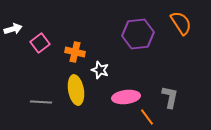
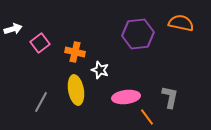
orange semicircle: rotated 45 degrees counterclockwise
gray line: rotated 65 degrees counterclockwise
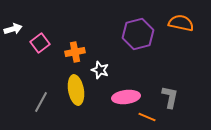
purple hexagon: rotated 8 degrees counterclockwise
orange cross: rotated 24 degrees counterclockwise
orange line: rotated 30 degrees counterclockwise
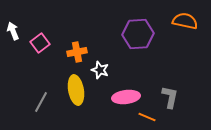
orange semicircle: moved 4 px right, 2 px up
white arrow: moved 2 px down; rotated 96 degrees counterclockwise
purple hexagon: rotated 12 degrees clockwise
orange cross: moved 2 px right
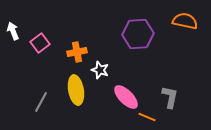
pink ellipse: rotated 52 degrees clockwise
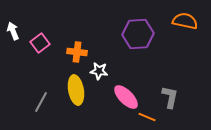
orange cross: rotated 18 degrees clockwise
white star: moved 1 px left, 1 px down; rotated 12 degrees counterclockwise
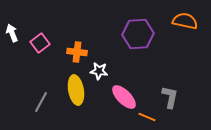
white arrow: moved 1 px left, 2 px down
pink ellipse: moved 2 px left
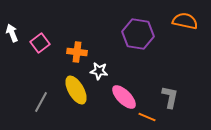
purple hexagon: rotated 12 degrees clockwise
yellow ellipse: rotated 20 degrees counterclockwise
